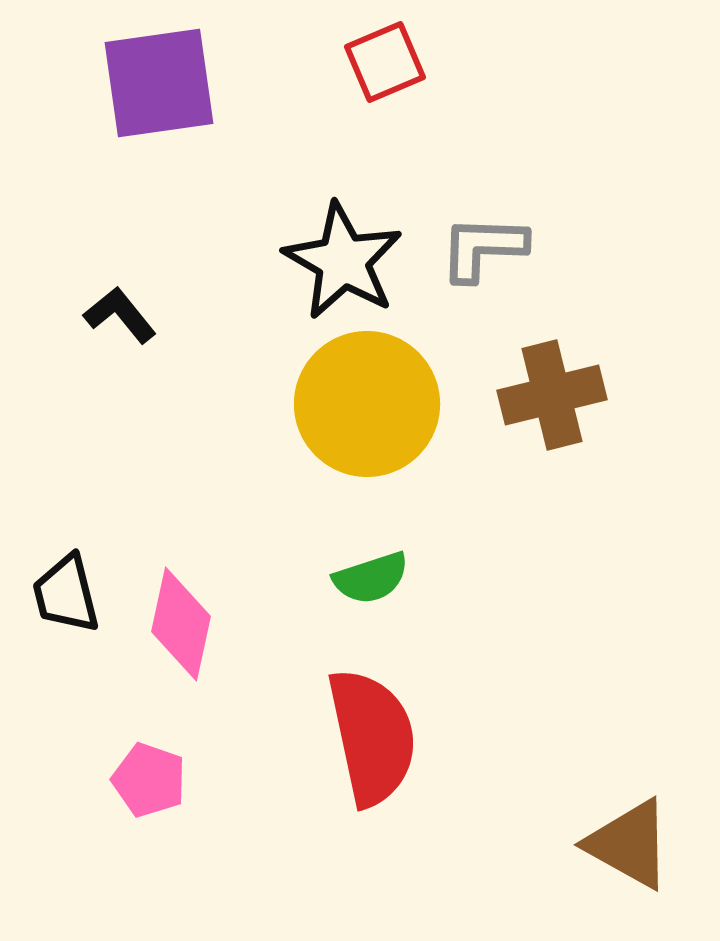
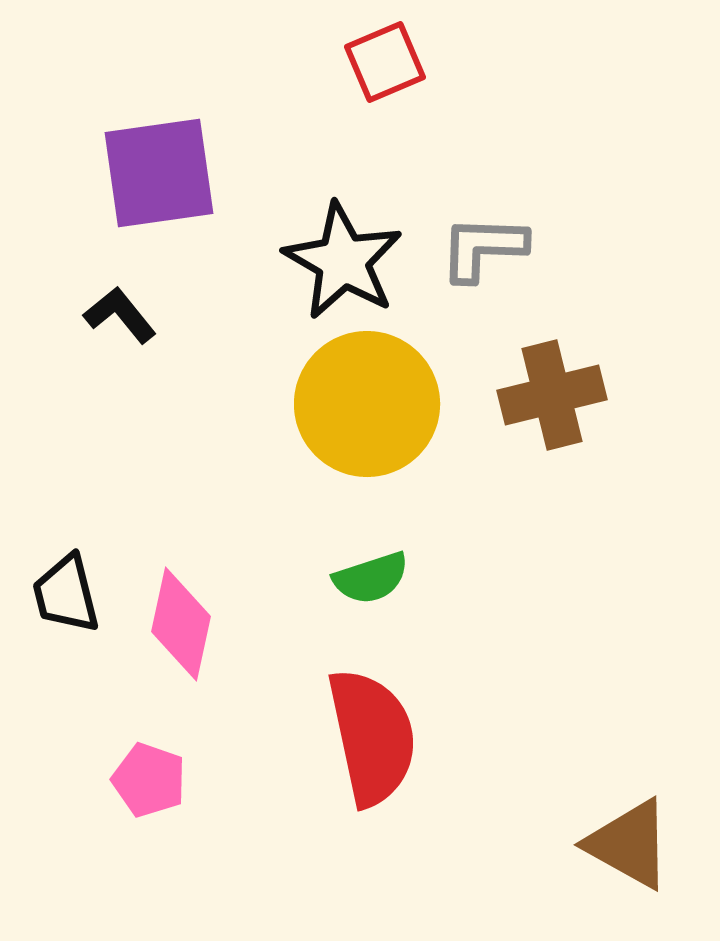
purple square: moved 90 px down
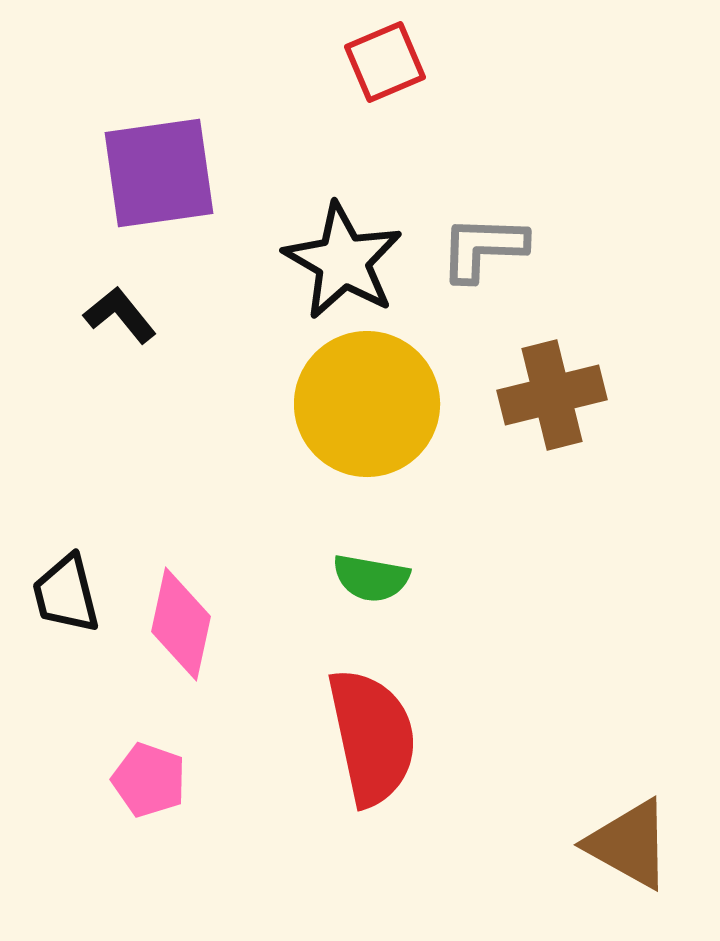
green semicircle: rotated 28 degrees clockwise
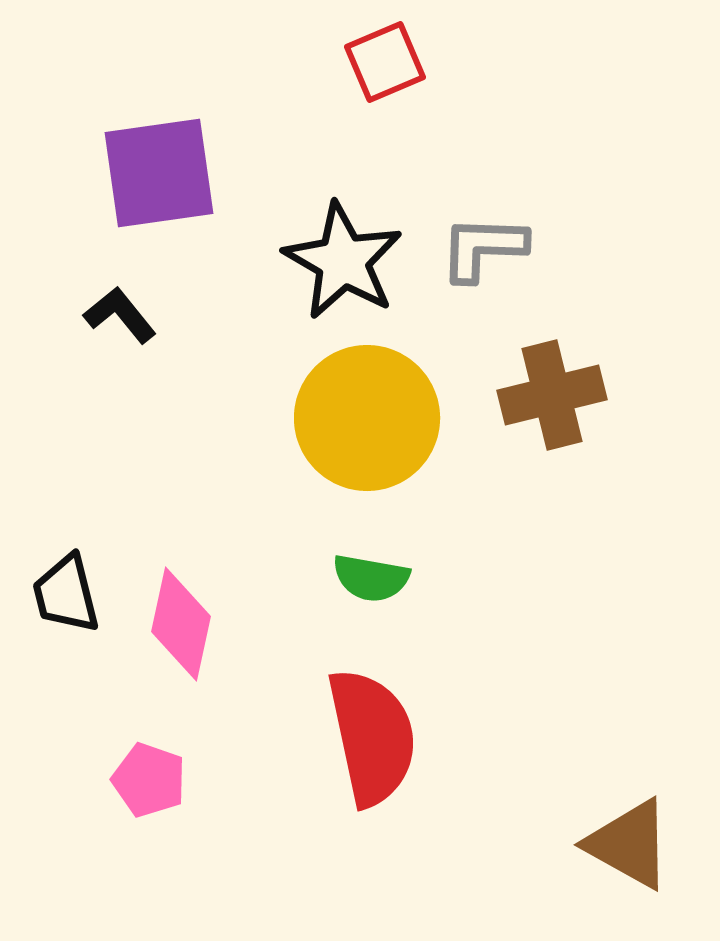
yellow circle: moved 14 px down
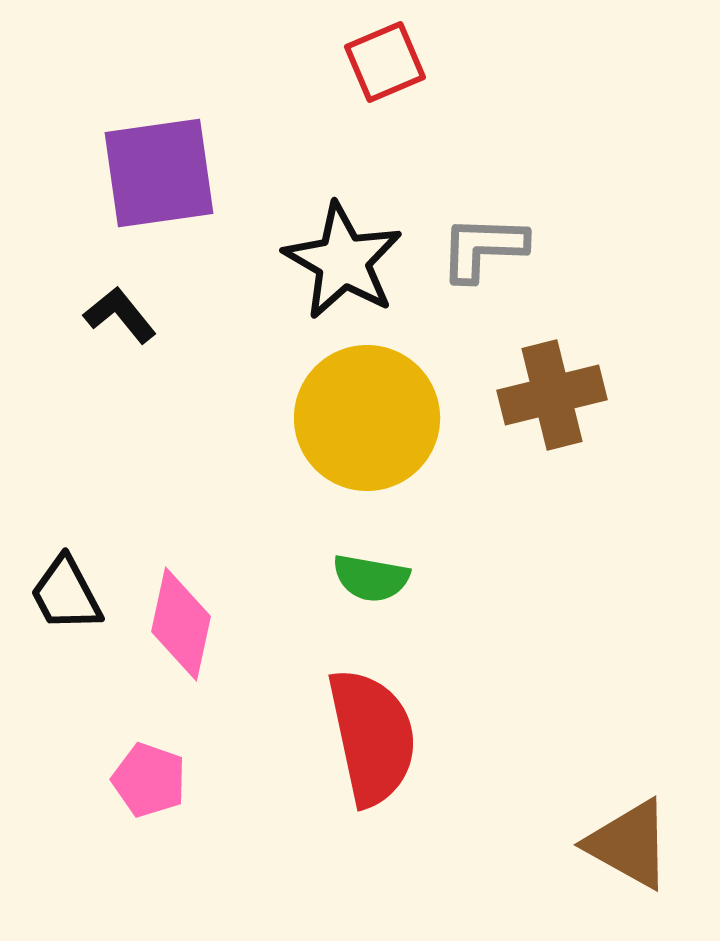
black trapezoid: rotated 14 degrees counterclockwise
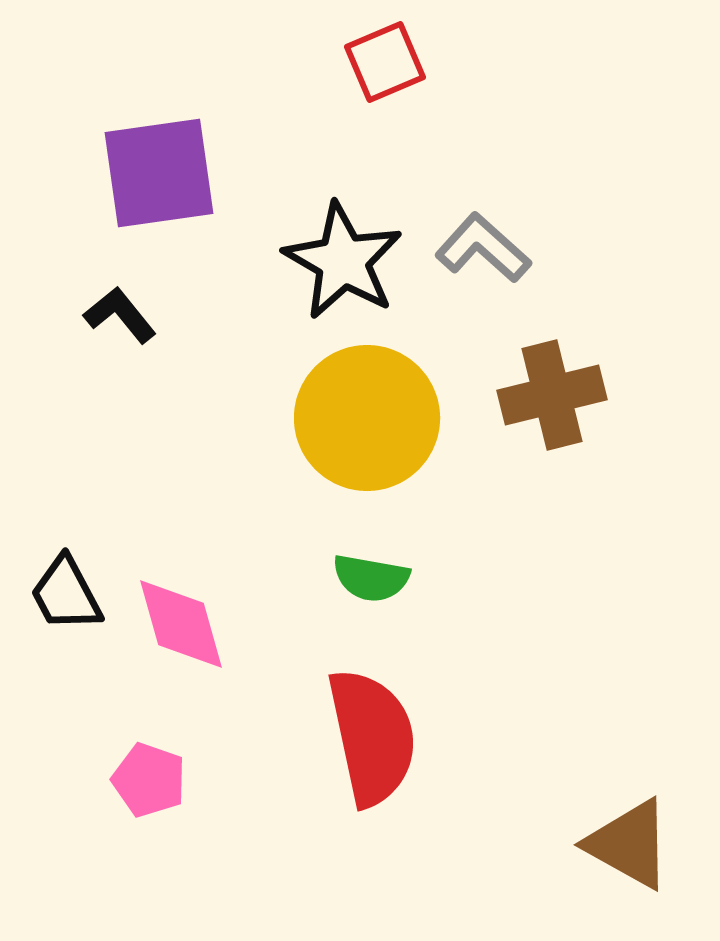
gray L-shape: rotated 40 degrees clockwise
pink diamond: rotated 28 degrees counterclockwise
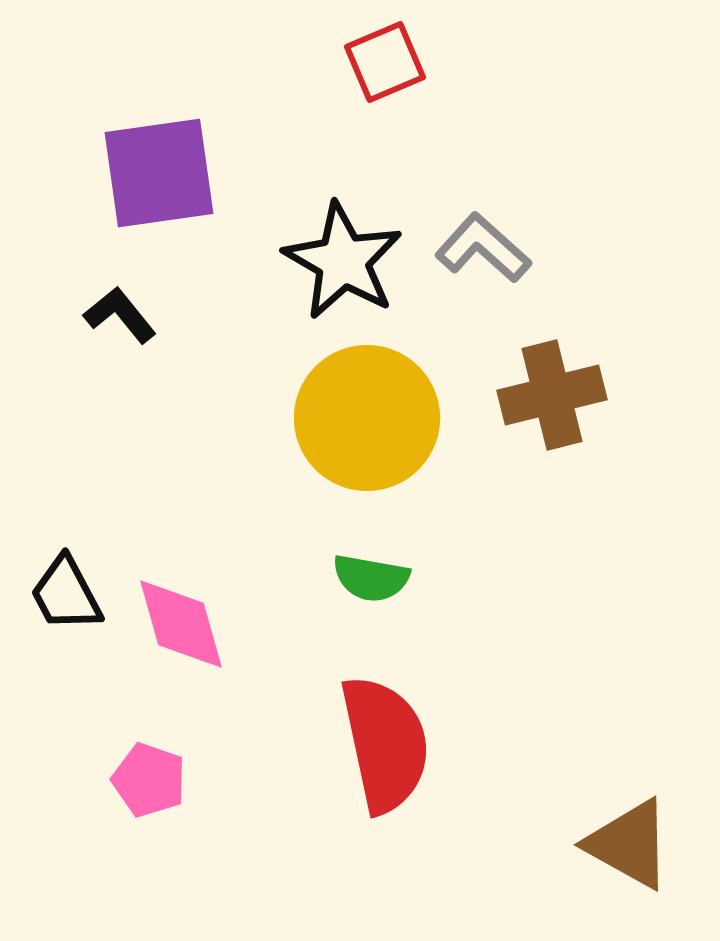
red semicircle: moved 13 px right, 7 px down
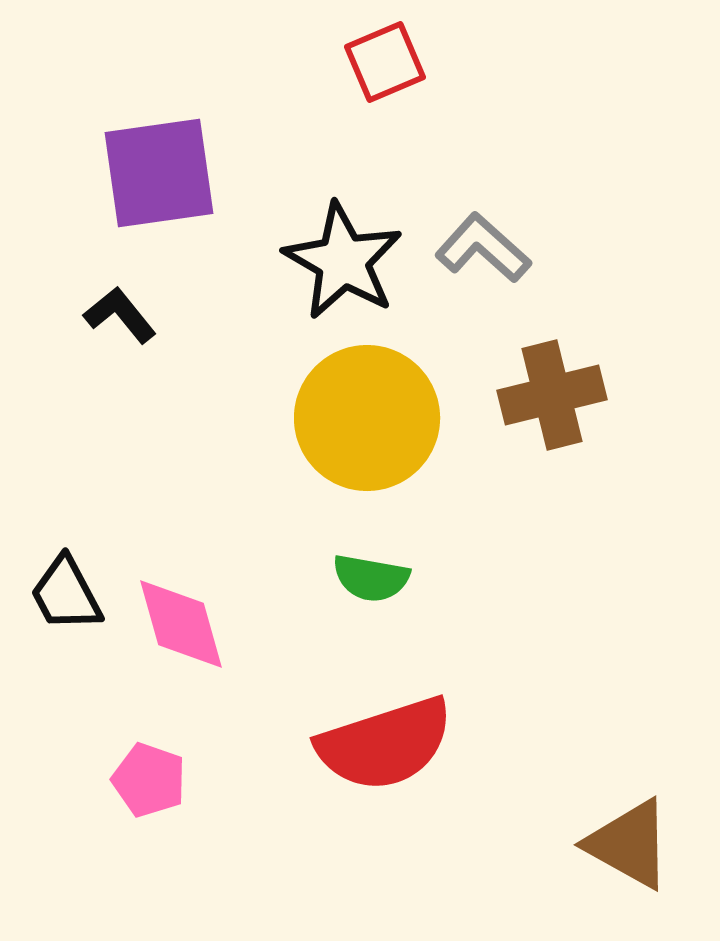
red semicircle: rotated 84 degrees clockwise
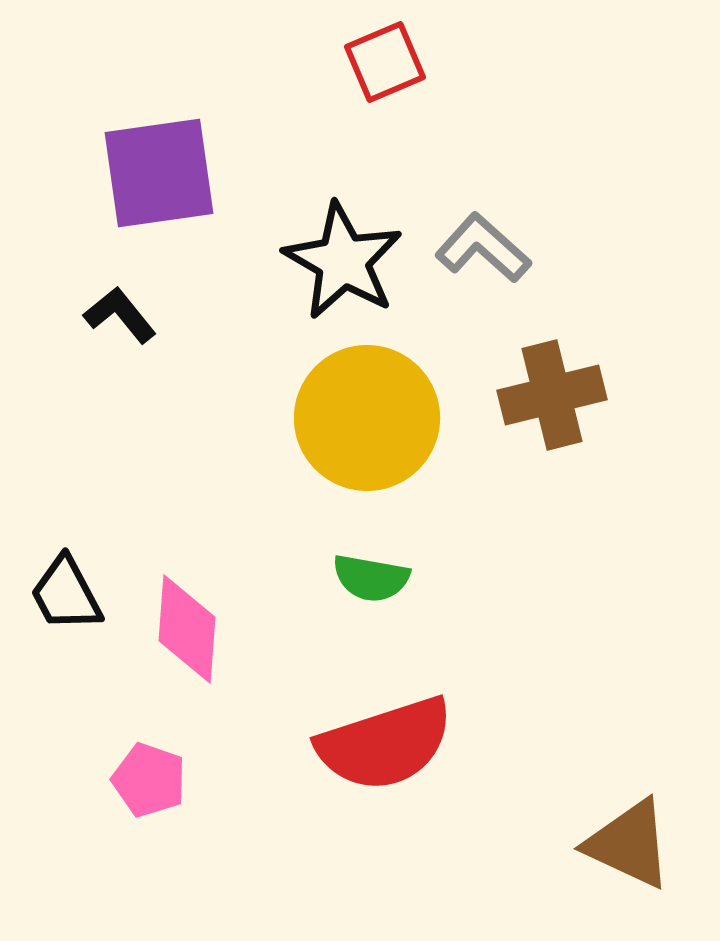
pink diamond: moved 6 px right, 5 px down; rotated 20 degrees clockwise
brown triangle: rotated 4 degrees counterclockwise
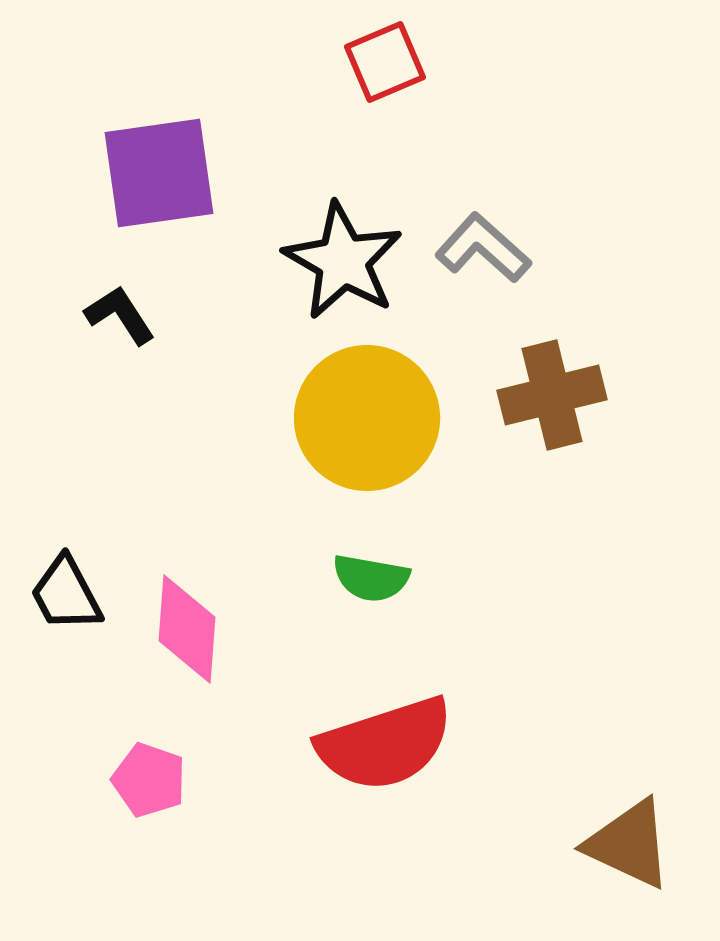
black L-shape: rotated 6 degrees clockwise
